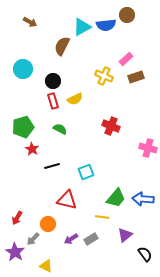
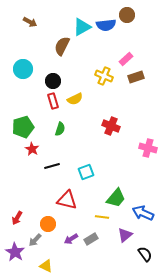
green semicircle: rotated 80 degrees clockwise
blue arrow: moved 14 px down; rotated 20 degrees clockwise
gray arrow: moved 2 px right, 1 px down
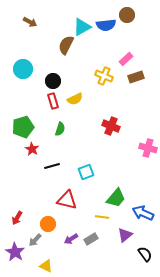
brown semicircle: moved 4 px right, 1 px up
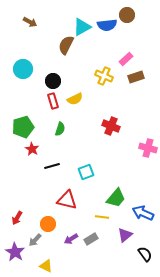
blue semicircle: moved 1 px right
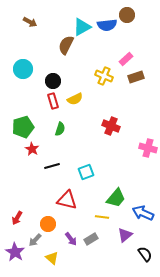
purple arrow: rotated 96 degrees counterclockwise
yellow triangle: moved 6 px right, 8 px up; rotated 16 degrees clockwise
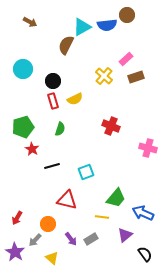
yellow cross: rotated 18 degrees clockwise
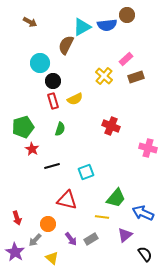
cyan circle: moved 17 px right, 6 px up
red arrow: rotated 48 degrees counterclockwise
